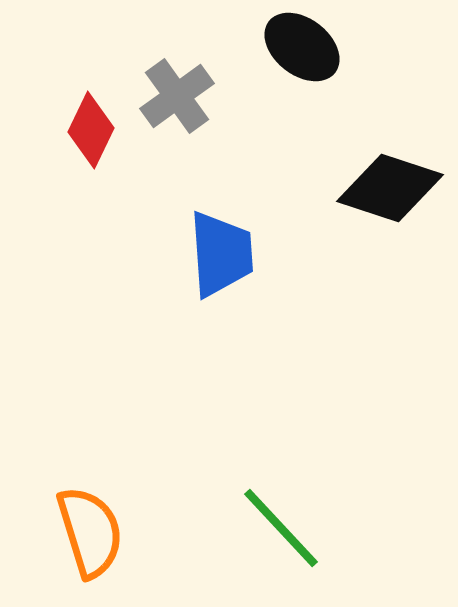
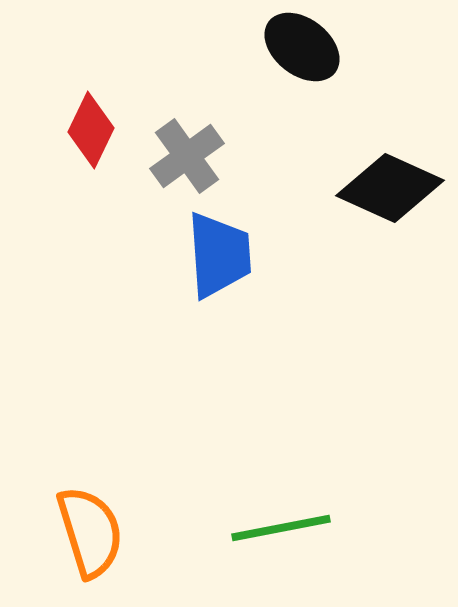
gray cross: moved 10 px right, 60 px down
black diamond: rotated 6 degrees clockwise
blue trapezoid: moved 2 px left, 1 px down
green line: rotated 58 degrees counterclockwise
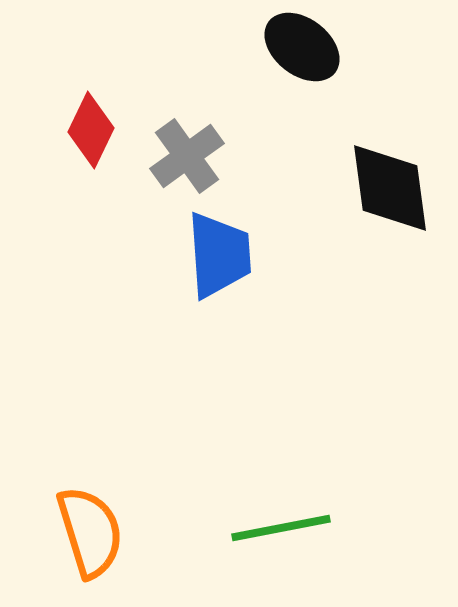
black diamond: rotated 58 degrees clockwise
